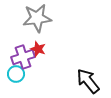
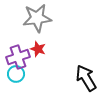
purple cross: moved 5 px left
black arrow: moved 2 px left, 3 px up; rotated 8 degrees clockwise
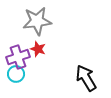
gray star: moved 3 px down
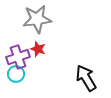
gray star: moved 2 px up
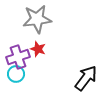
black arrow: rotated 68 degrees clockwise
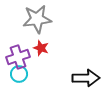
red star: moved 3 px right, 1 px up
cyan circle: moved 3 px right
black arrow: rotated 52 degrees clockwise
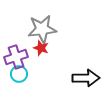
gray star: moved 5 px right, 10 px down
purple cross: moved 2 px left
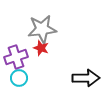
cyan circle: moved 4 px down
